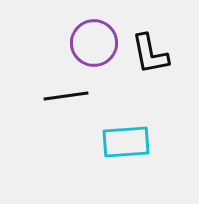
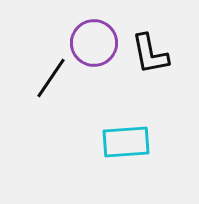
black line: moved 15 px left, 18 px up; rotated 48 degrees counterclockwise
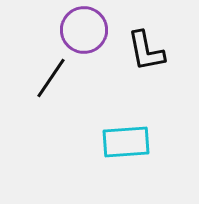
purple circle: moved 10 px left, 13 px up
black L-shape: moved 4 px left, 3 px up
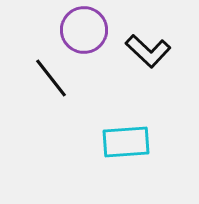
black L-shape: moved 2 px right; rotated 36 degrees counterclockwise
black line: rotated 72 degrees counterclockwise
